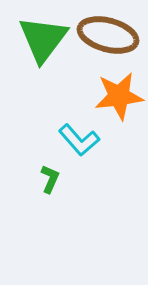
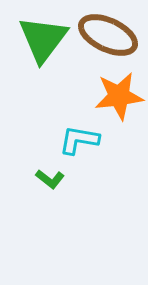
brown ellipse: rotated 10 degrees clockwise
cyan L-shape: rotated 141 degrees clockwise
green L-shape: rotated 104 degrees clockwise
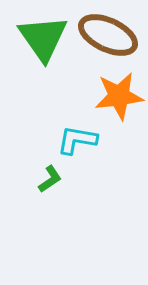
green triangle: moved 1 px up; rotated 12 degrees counterclockwise
cyan L-shape: moved 2 px left
green L-shape: rotated 72 degrees counterclockwise
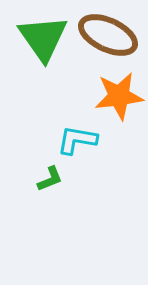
green L-shape: rotated 12 degrees clockwise
